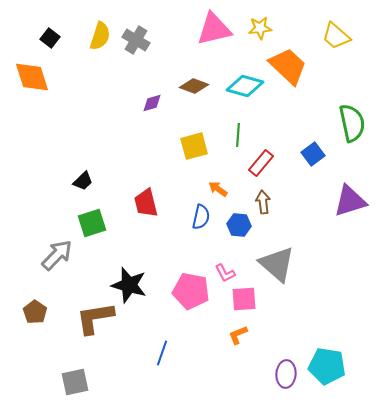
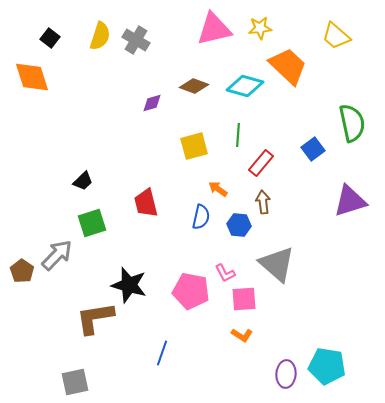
blue square: moved 5 px up
brown pentagon: moved 13 px left, 41 px up
orange L-shape: moved 4 px right; rotated 125 degrees counterclockwise
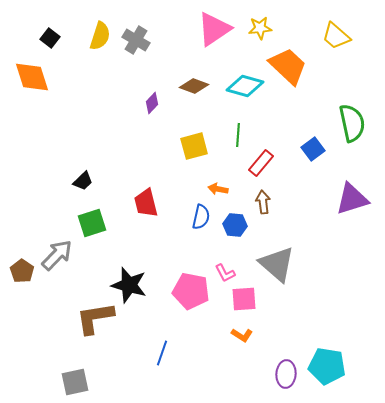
pink triangle: rotated 21 degrees counterclockwise
purple diamond: rotated 30 degrees counterclockwise
orange arrow: rotated 24 degrees counterclockwise
purple triangle: moved 2 px right, 2 px up
blue hexagon: moved 4 px left
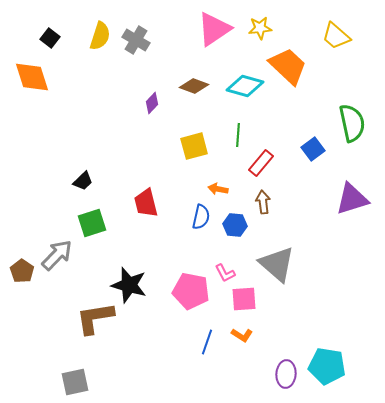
blue line: moved 45 px right, 11 px up
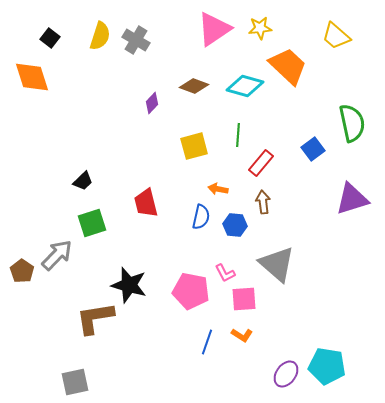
purple ellipse: rotated 32 degrees clockwise
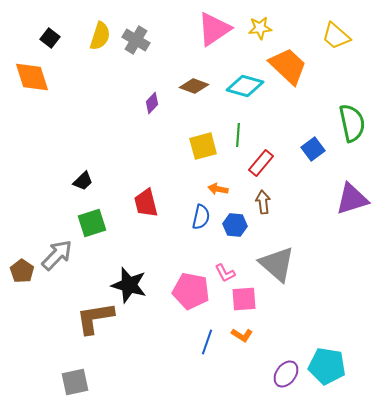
yellow square: moved 9 px right
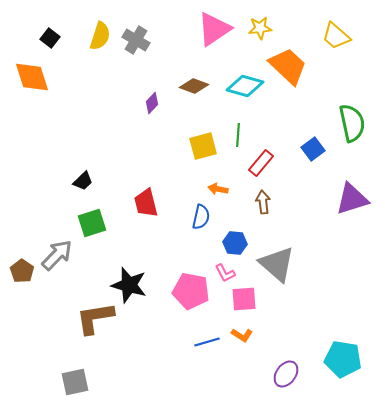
blue hexagon: moved 18 px down
blue line: rotated 55 degrees clockwise
cyan pentagon: moved 16 px right, 7 px up
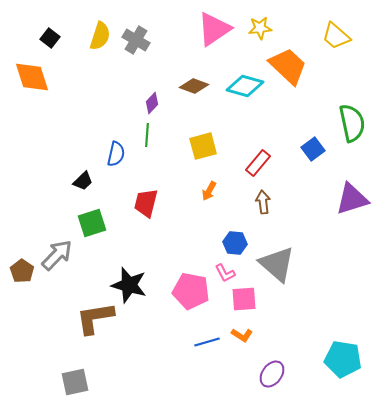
green line: moved 91 px left
red rectangle: moved 3 px left
orange arrow: moved 9 px left, 2 px down; rotated 72 degrees counterclockwise
red trapezoid: rotated 28 degrees clockwise
blue semicircle: moved 85 px left, 63 px up
purple ellipse: moved 14 px left
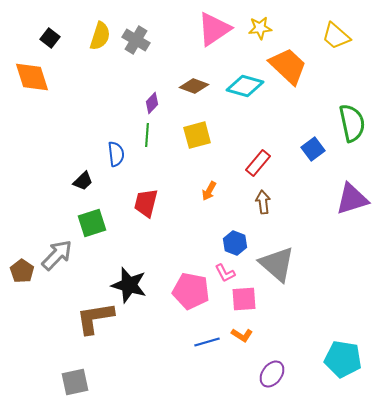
yellow square: moved 6 px left, 11 px up
blue semicircle: rotated 20 degrees counterclockwise
blue hexagon: rotated 15 degrees clockwise
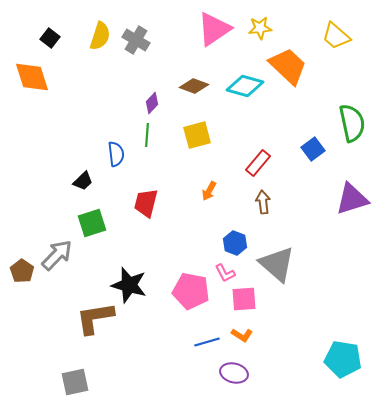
purple ellipse: moved 38 px left, 1 px up; rotated 68 degrees clockwise
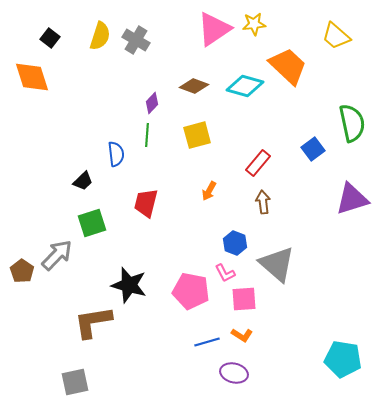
yellow star: moved 6 px left, 4 px up
brown L-shape: moved 2 px left, 4 px down
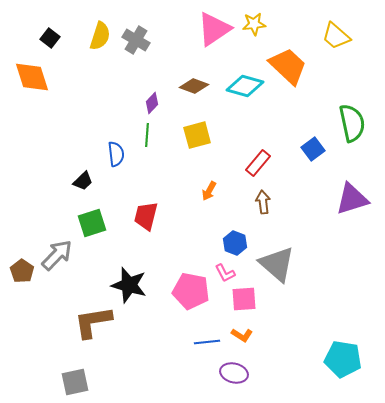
red trapezoid: moved 13 px down
blue line: rotated 10 degrees clockwise
